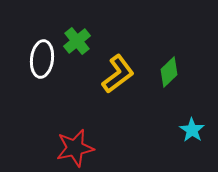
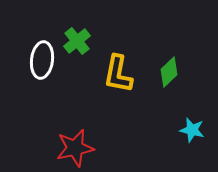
white ellipse: moved 1 px down
yellow L-shape: rotated 138 degrees clockwise
cyan star: rotated 20 degrees counterclockwise
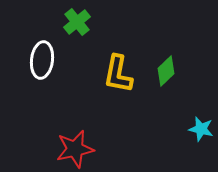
green cross: moved 19 px up
green diamond: moved 3 px left, 1 px up
cyan star: moved 9 px right, 1 px up
red star: moved 1 px down
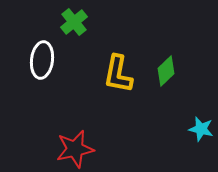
green cross: moved 3 px left
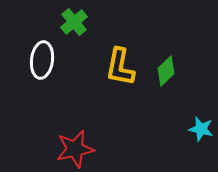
yellow L-shape: moved 2 px right, 7 px up
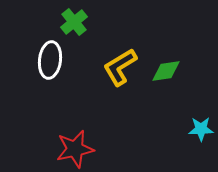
white ellipse: moved 8 px right
yellow L-shape: rotated 48 degrees clockwise
green diamond: rotated 36 degrees clockwise
cyan star: rotated 15 degrees counterclockwise
